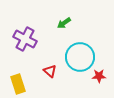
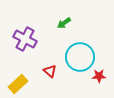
yellow rectangle: rotated 66 degrees clockwise
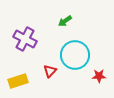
green arrow: moved 1 px right, 2 px up
cyan circle: moved 5 px left, 2 px up
red triangle: rotated 32 degrees clockwise
yellow rectangle: moved 3 px up; rotated 24 degrees clockwise
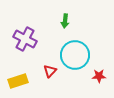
green arrow: rotated 48 degrees counterclockwise
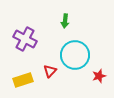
red star: rotated 16 degrees counterclockwise
yellow rectangle: moved 5 px right, 1 px up
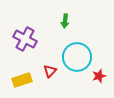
cyan circle: moved 2 px right, 2 px down
yellow rectangle: moved 1 px left
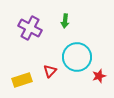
purple cross: moved 5 px right, 11 px up
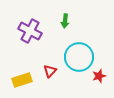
purple cross: moved 3 px down
cyan circle: moved 2 px right
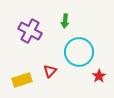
cyan circle: moved 5 px up
red star: rotated 16 degrees counterclockwise
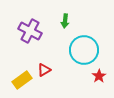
cyan circle: moved 5 px right, 2 px up
red triangle: moved 6 px left, 1 px up; rotated 16 degrees clockwise
yellow rectangle: rotated 18 degrees counterclockwise
